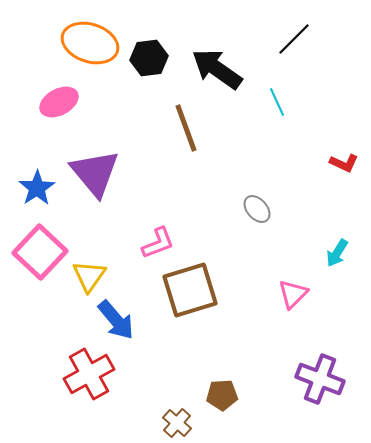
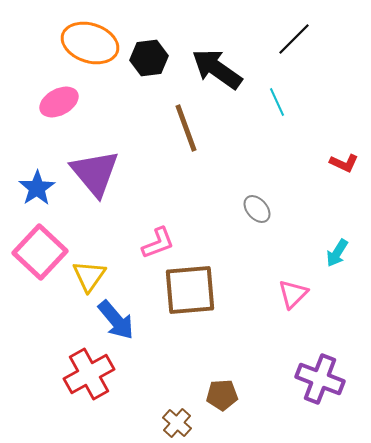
brown square: rotated 12 degrees clockwise
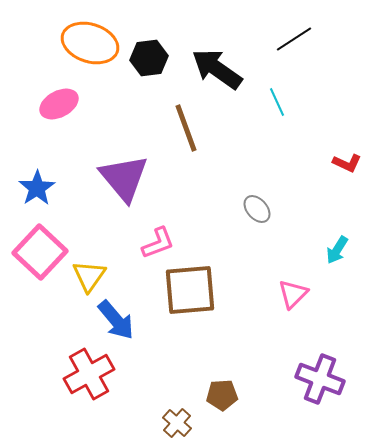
black line: rotated 12 degrees clockwise
pink ellipse: moved 2 px down
red L-shape: moved 3 px right
purple triangle: moved 29 px right, 5 px down
cyan arrow: moved 3 px up
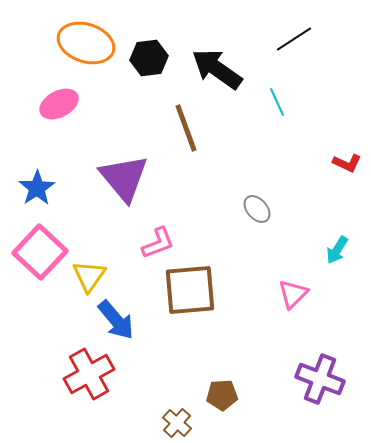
orange ellipse: moved 4 px left
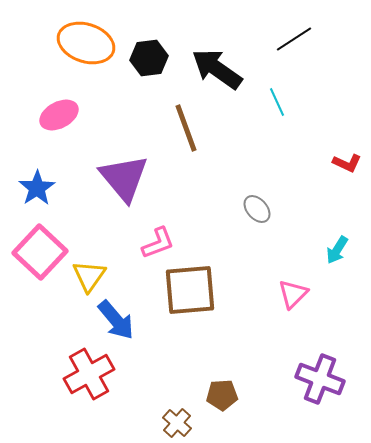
pink ellipse: moved 11 px down
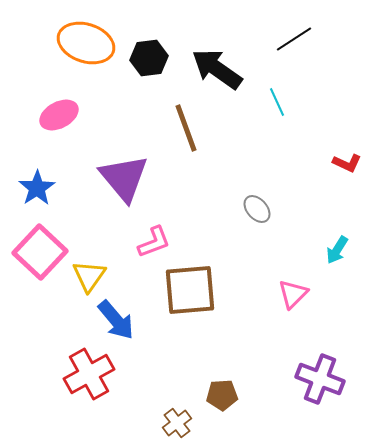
pink L-shape: moved 4 px left, 1 px up
brown cross: rotated 12 degrees clockwise
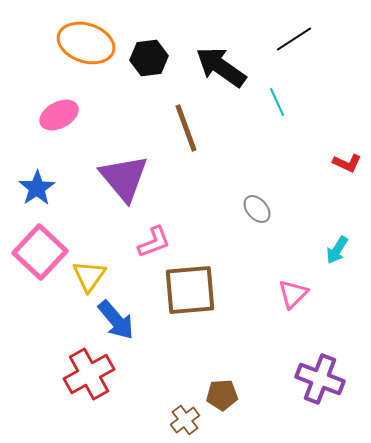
black arrow: moved 4 px right, 2 px up
brown cross: moved 8 px right, 3 px up
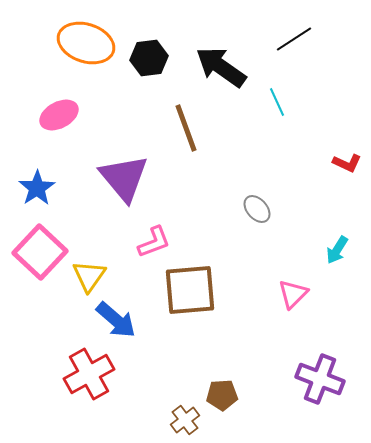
blue arrow: rotated 9 degrees counterclockwise
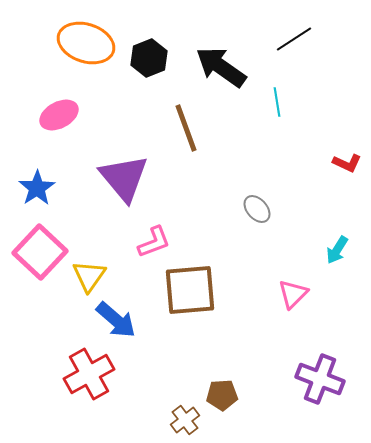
black hexagon: rotated 15 degrees counterclockwise
cyan line: rotated 16 degrees clockwise
